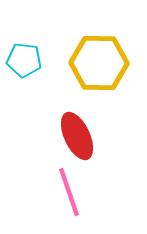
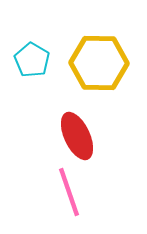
cyan pentagon: moved 8 px right; rotated 24 degrees clockwise
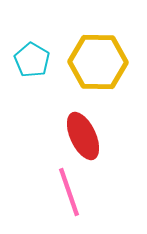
yellow hexagon: moved 1 px left, 1 px up
red ellipse: moved 6 px right
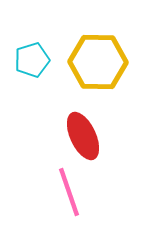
cyan pentagon: rotated 24 degrees clockwise
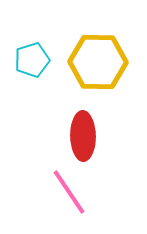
red ellipse: rotated 24 degrees clockwise
pink line: rotated 15 degrees counterclockwise
